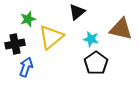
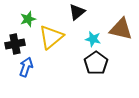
cyan star: moved 2 px right
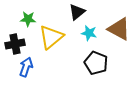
green star: rotated 21 degrees clockwise
brown triangle: moved 2 px left; rotated 15 degrees clockwise
cyan star: moved 4 px left, 6 px up
black pentagon: rotated 15 degrees counterclockwise
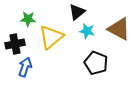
cyan star: moved 2 px left, 2 px up
blue arrow: moved 1 px left
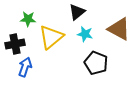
cyan star: moved 2 px left, 3 px down
